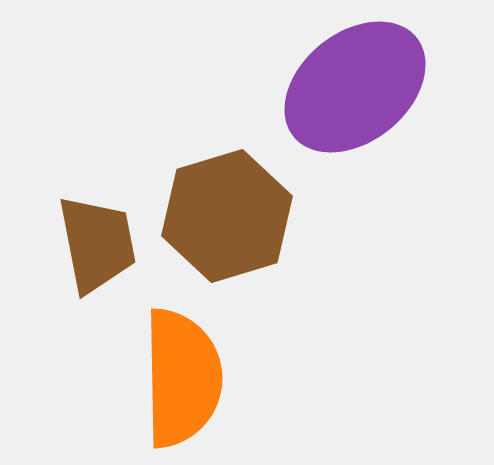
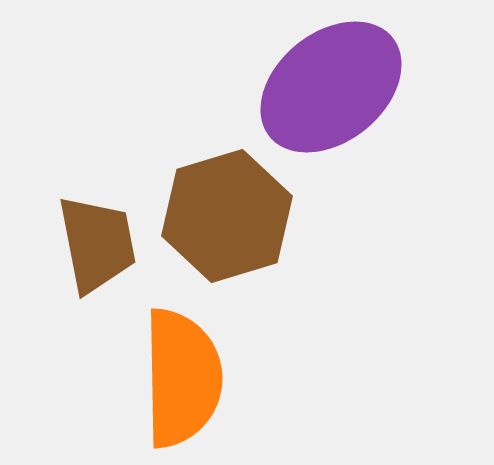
purple ellipse: moved 24 px left
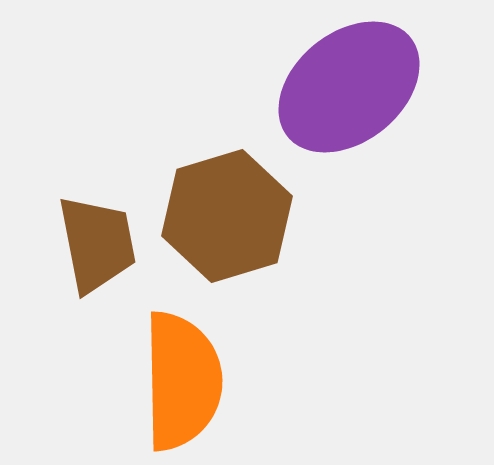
purple ellipse: moved 18 px right
orange semicircle: moved 3 px down
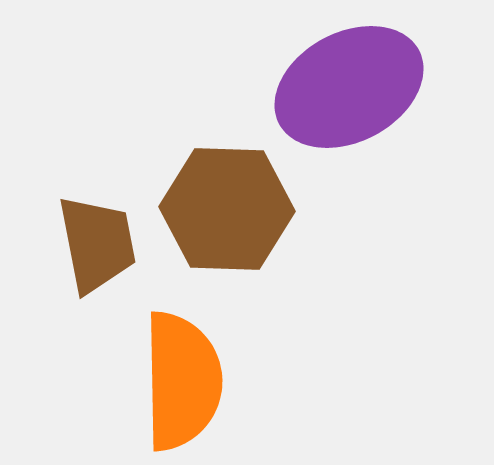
purple ellipse: rotated 11 degrees clockwise
brown hexagon: moved 7 px up; rotated 19 degrees clockwise
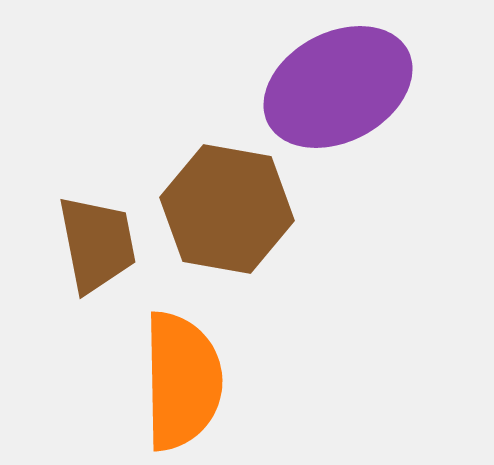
purple ellipse: moved 11 px left
brown hexagon: rotated 8 degrees clockwise
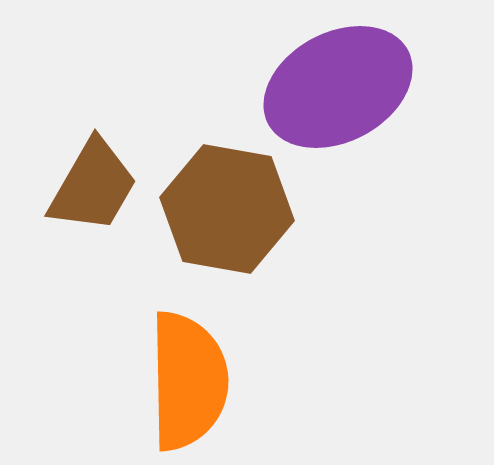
brown trapezoid: moved 4 px left, 58 px up; rotated 41 degrees clockwise
orange semicircle: moved 6 px right
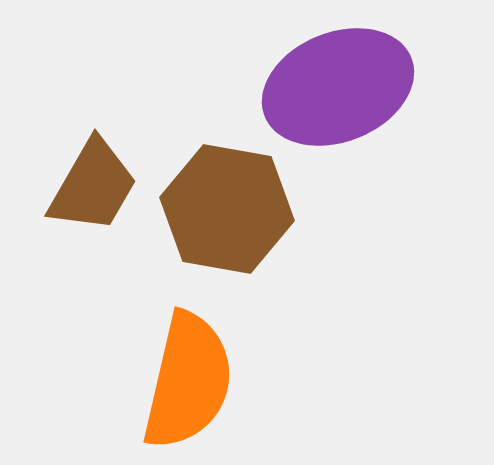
purple ellipse: rotated 6 degrees clockwise
orange semicircle: rotated 14 degrees clockwise
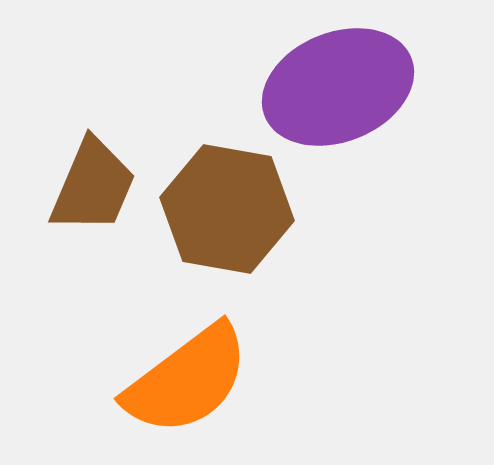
brown trapezoid: rotated 7 degrees counterclockwise
orange semicircle: moved 1 px left, 1 px up; rotated 40 degrees clockwise
